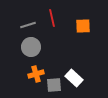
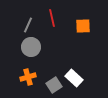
gray line: rotated 49 degrees counterclockwise
orange cross: moved 8 px left, 3 px down
gray square: rotated 28 degrees counterclockwise
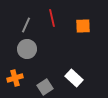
gray line: moved 2 px left
gray circle: moved 4 px left, 2 px down
orange cross: moved 13 px left, 1 px down
gray square: moved 9 px left, 2 px down
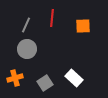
red line: rotated 18 degrees clockwise
gray square: moved 4 px up
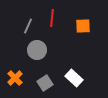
gray line: moved 2 px right, 1 px down
gray circle: moved 10 px right, 1 px down
orange cross: rotated 28 degrees counterclockwise
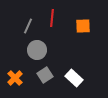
gray square: moved 8 px up
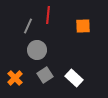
red line: moved 4 px left, 3 px up
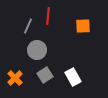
red line: moved 1 px down
white rectangle: moved 1 px left, 1 px up; rotated 18 degrees clockwise
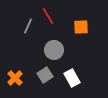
red line: rotated 36 degrees counterclockwise
orange square: moved 2 px left, 1 px down
gray circle: moved 17 px right
white rectangle: moved 1 px left, 1 px down
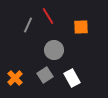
gray line: moved 1 px up
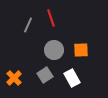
red line: moved 3 px right, 2 px down; rotated 12 degrees clockwise
orange square: moved 23 px down
orange cross: moved 1 px left
